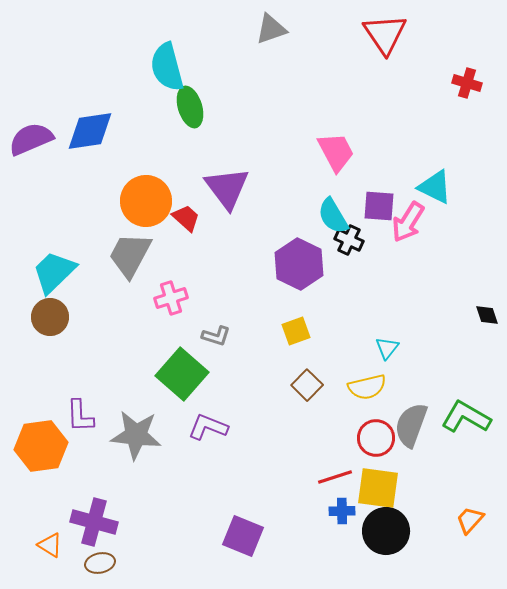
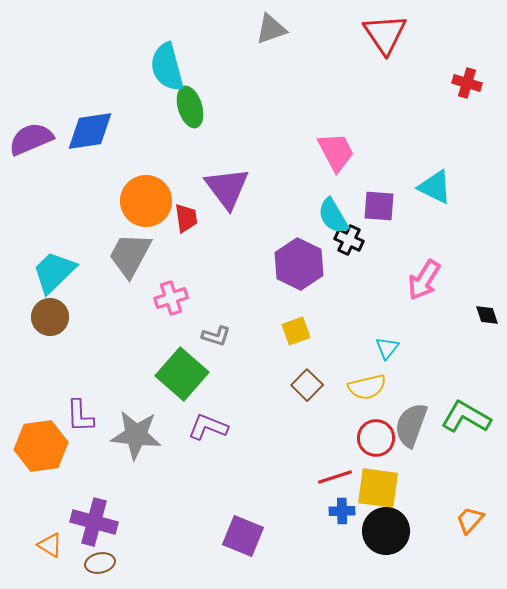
red trapezoid at (186, 218): rotated 40 degrees clockwise
pink arrow at (408, 222): moved 16 px right, 58 px down
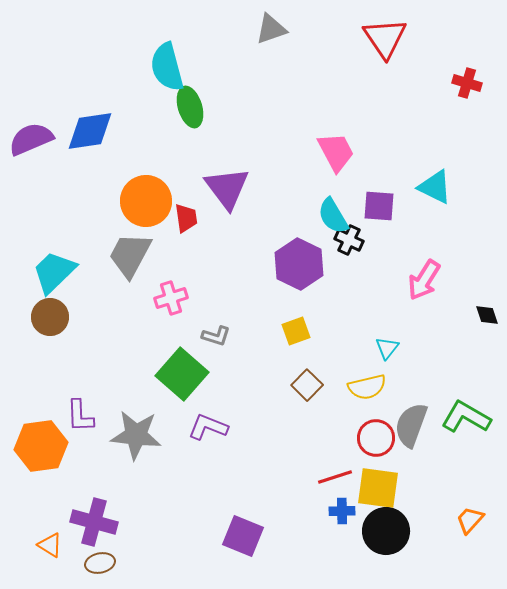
red triangle at (385, 34): moved 4 px down
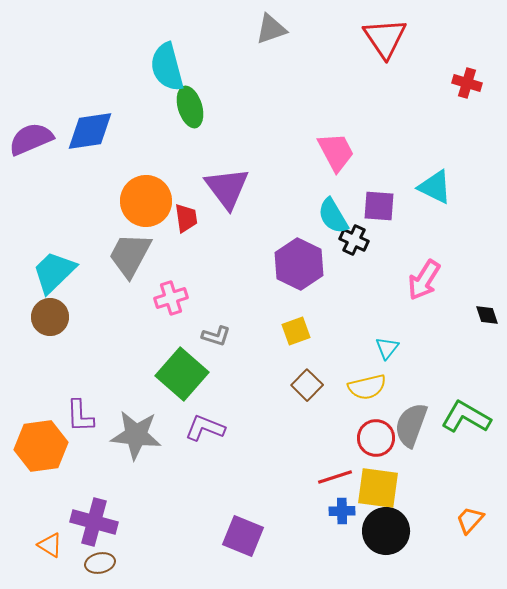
black cross at (349, 240): moved 5 px right
purple L-shape at (208, 427): moved 3 px left, 1 px down
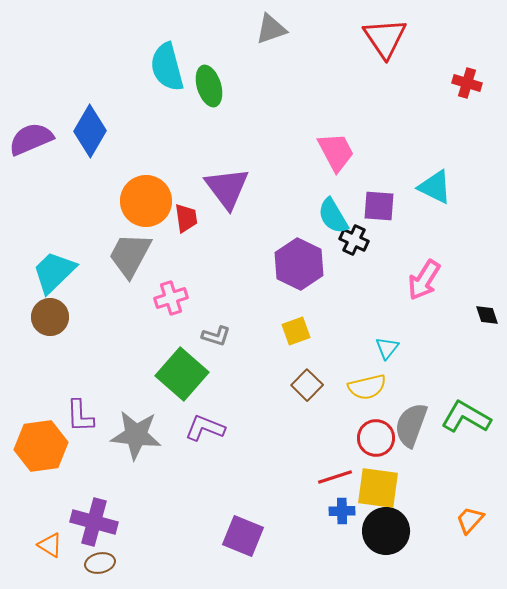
green ellipse at (190, 107): moved 19 px right, 21 px up
blue diamond at (90, 131): rotated 51 degrees counterclockwise
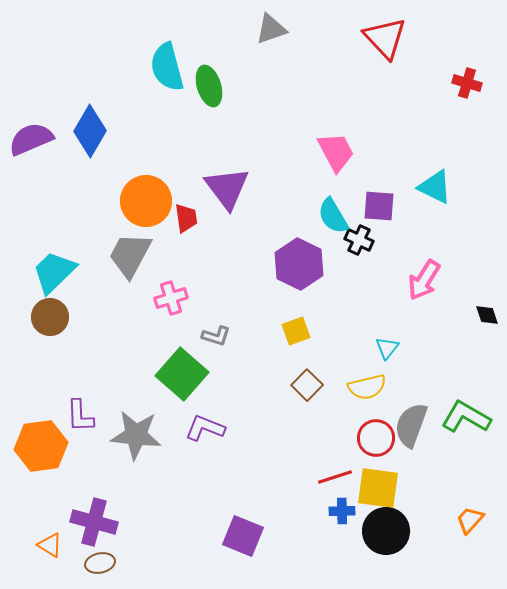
red triangle at (385, 38): rotated 9 degrees counterclockwise
black cross at (354, 240): moved 5 px right
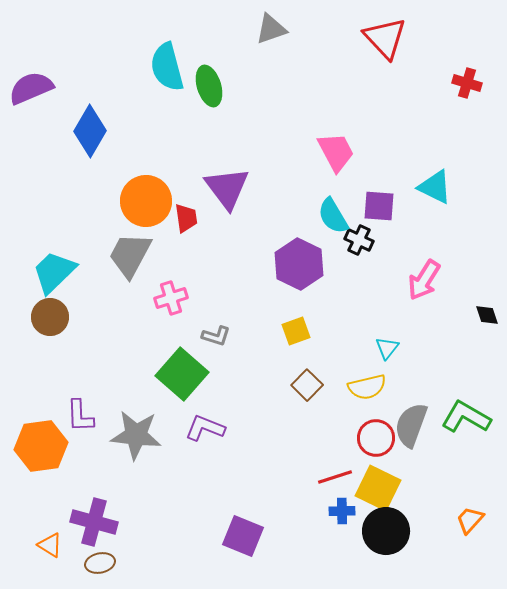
purple semicircle at (31, 139): moved 51 px up
yellow square at (378, 488): rotated 18 degrees clockwise
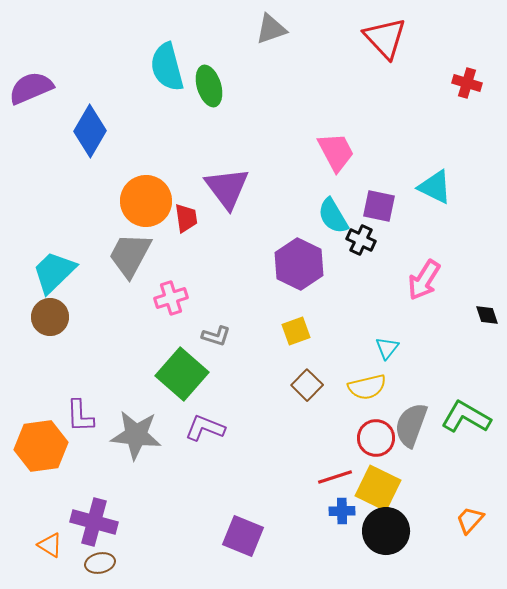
purple square at (379, 206): rotated 8 degrees clockwise
black cross at (359, 240): moved 2 px right
